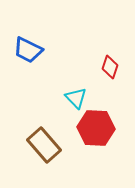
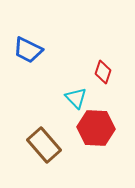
red diamond: moved 7 px left, 5 px down
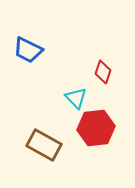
red hexagon: rotated 9 degrees counterclockwise
brown rectangle: rotated 20 degrees counterclockwise
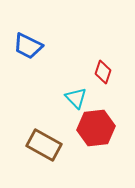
blue trapezoid: moved 4 px up
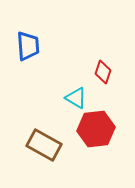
blue trapezoid: rotated 120 degrees counterclockwise
cyan triangle: rotated 15 degrees counterclockwise
red hexagon: moved 1 px down
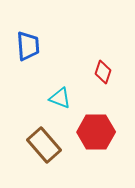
cyan triangle: moved 16 px left; rotated 10 degrees counterclockwise
red hexagon: moved 3 px down; rotated 6 degrees clockwise
brown rectangle: rotated 20 degrees clockwise
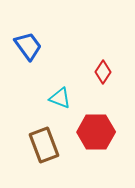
blue trapezoid: rotated 32 degrees counterclockwise
red diamond: rotated 15 degrees clockwise
brown rectangle: rotated 20 degrees clockwise
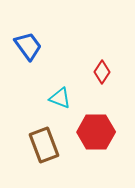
red diamond: moved 1 px left
